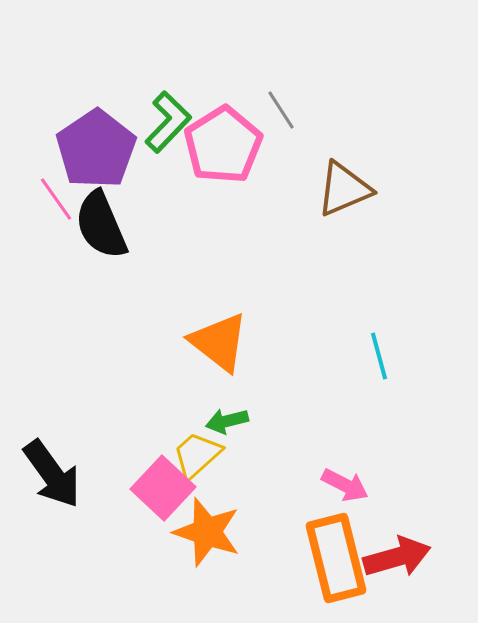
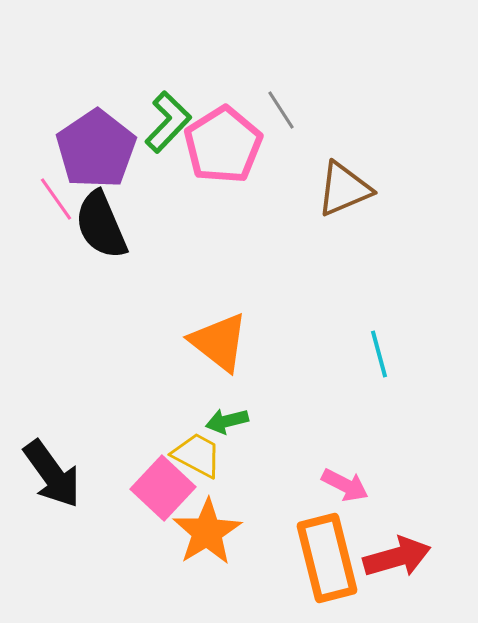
cyan line: moved 2 px up
yellow trapezoid: rotated 70 degrees clockwise
orange star: rotated 22 degrees clockwise
orange rectangle: moved 9 px left
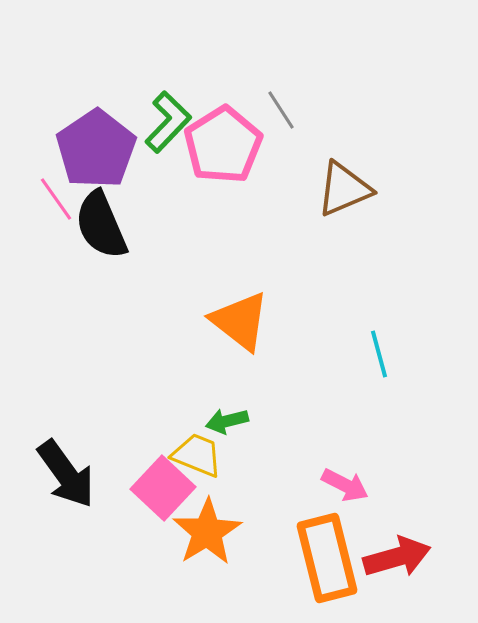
orange triangle: moved 21 px right, 21 px up
yellow trapezoid: rotated 6 degrees counterclockwise
black arrow: moved 14 px right
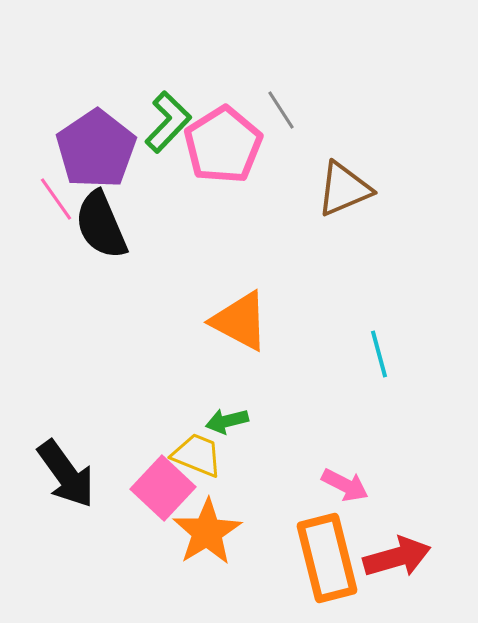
orange triangle: rotated 10 degrees counterclockwise
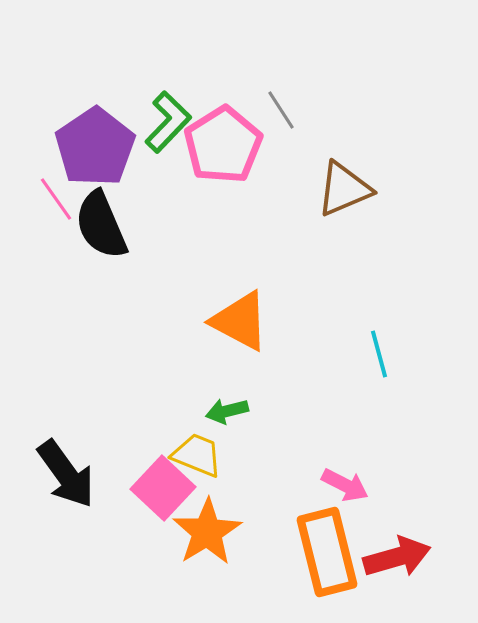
purple pentagon: moved 1 px left, 2 px up
green arrow: moved 10 px up
orange rectangle: moved 6 px up
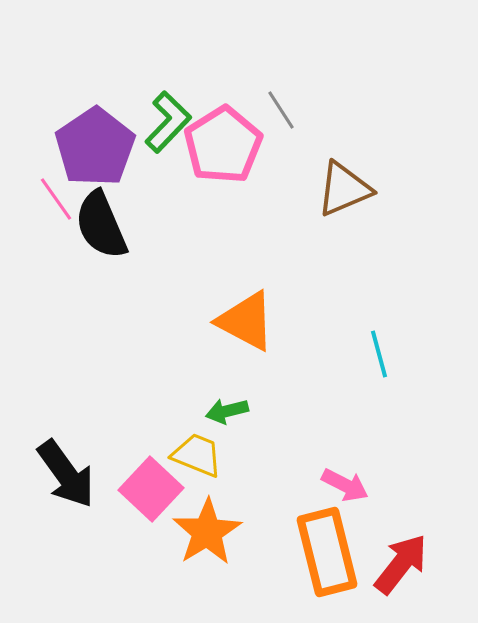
orange triangle: moved 6 px right
pink square: moved 12 px left, 1 px down
red arrow: moved 4 px right, 7 px down; rotated 36 degrees counterclockwise
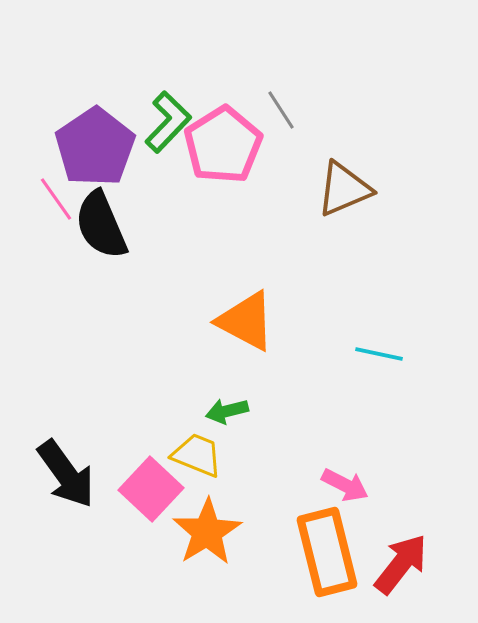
cyan line: rotated 63 degrees counterclockwise
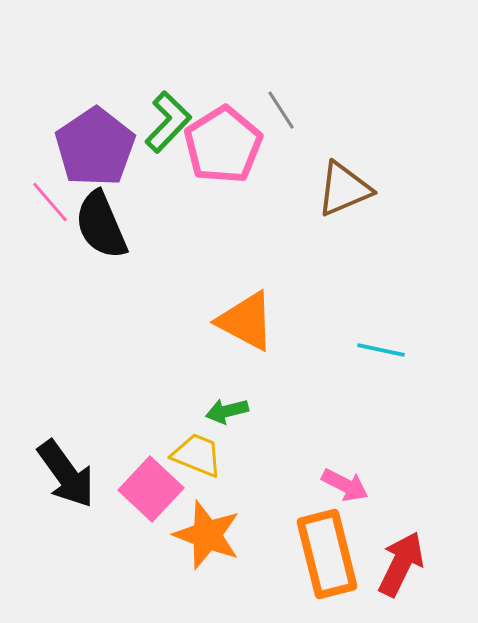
pink line: moved 6 px left, 3 px down; rotated 6 degrees counterclockwise
cyan line: moved 2 px right, 4 px up
orange star: moved 3 px down; rotated 20 degrees counterclockwise
orange rectangle: moved 2 px down
red arrow: rotated 12 degrees counterclockwise
